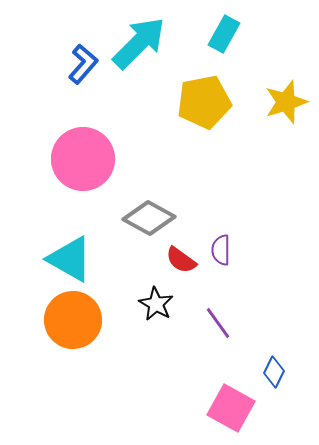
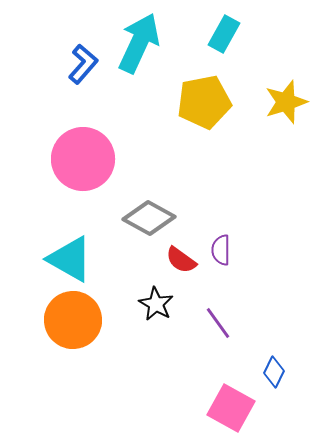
cyan arrow: rotated 20 degrees counterclockwise
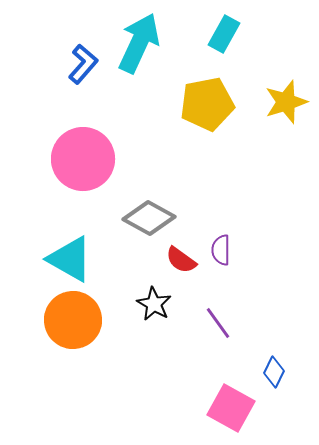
yellow pentagon: moved 3 px right, 2 px down
black star: moved 2 px left
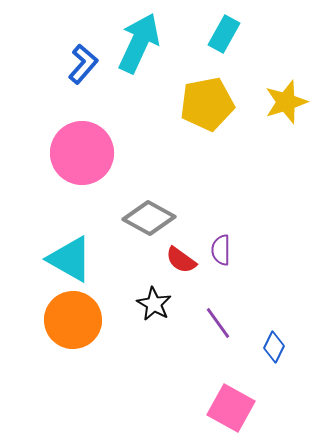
pink circle: moved 1 px left, 6 px up
blue diamond: moved 25 px up
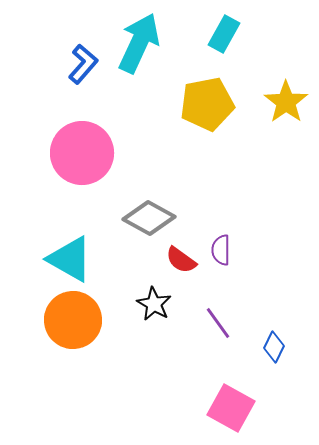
yellow star: rotated 18 degrees counterclockwise
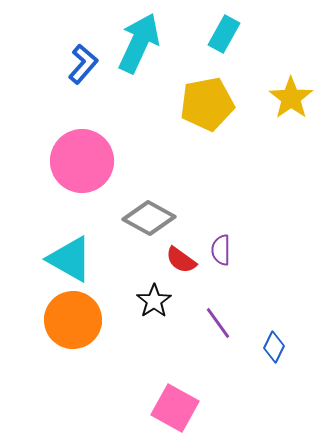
yellow star: moved 5 px right, 4 px up
pink circle: moved 8 px down
black star: moved 3 px up; rotated 8 degrees clockwise
pink square: moved 56 px left
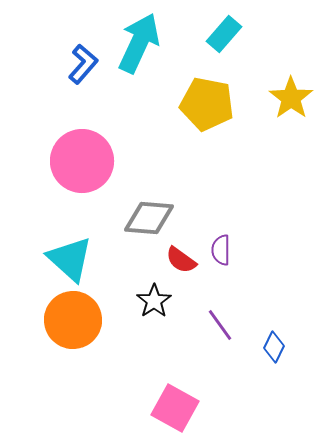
cyan rectangle: rotated 12 degrees clockwise
yellow pentagon: rotated 22 degrees clockwise
gray diamond: rotated 24 degrees counterclockwise
cyan triangle: rotated 12 degrees clockwise
purple line: moved 2 px right, 2 px down
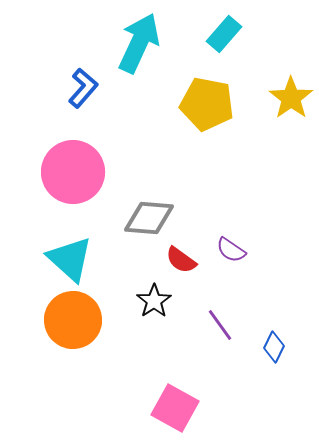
blue L-shape: moved 24 px down
pink circle: moved 9 px left, 11 px down
purple semicircle: moved 10 px right; rotated 56 degrees counterclockwise
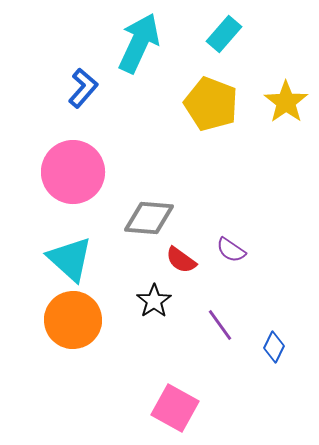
yellow star: moved 5 px left, 4 px down
yellow pentagon: moved 4 px right; rotated 10 degrees clockwise
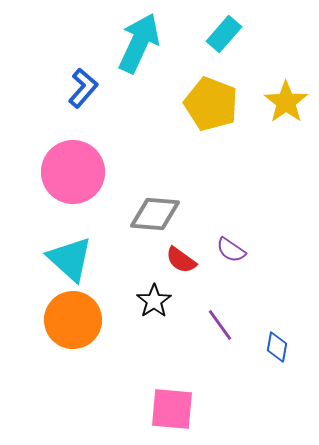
gray diamond: moved 6 px right, 4 px up
blue diamond: moved 3 px right; rotated 16 degrees counterclockwise
pink square: moved 3 px left, 1 px down; rotated 24 degrees counterclockwise
